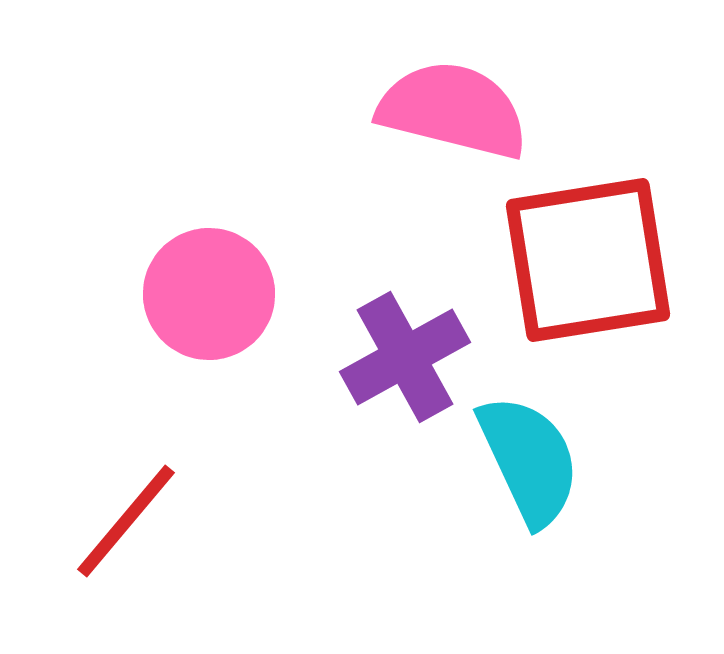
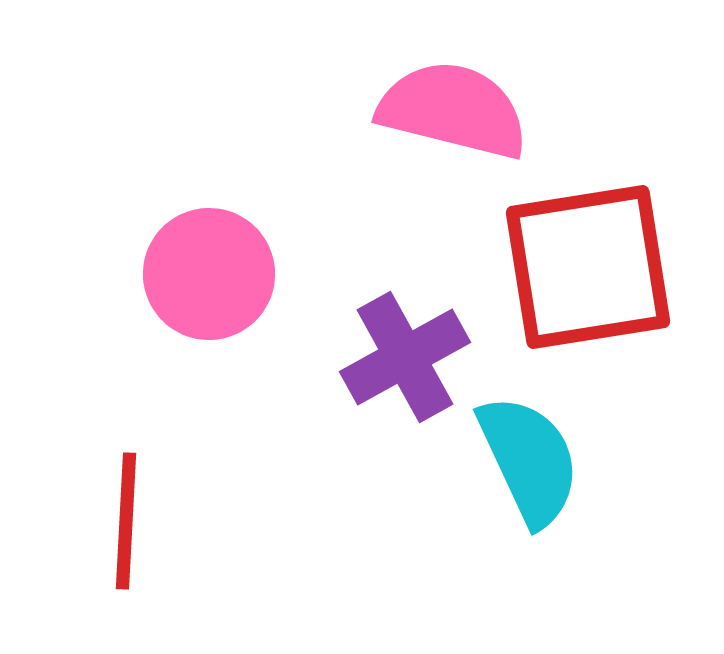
red square: moved 7 px down
pink circle: moved 20 px up
red line: rotated 37 degrees counterclockwise
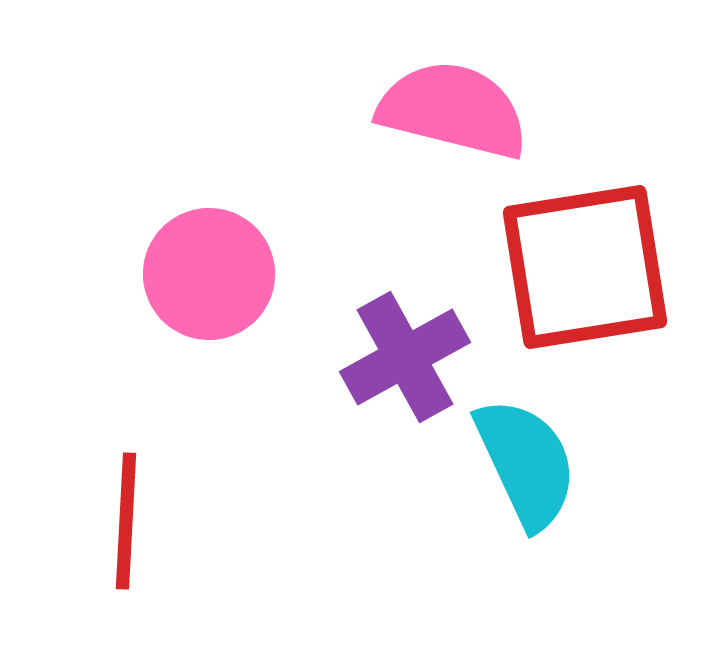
red square: moved 3 px left
cyan semicircle: moved 3 px left, 3 px down
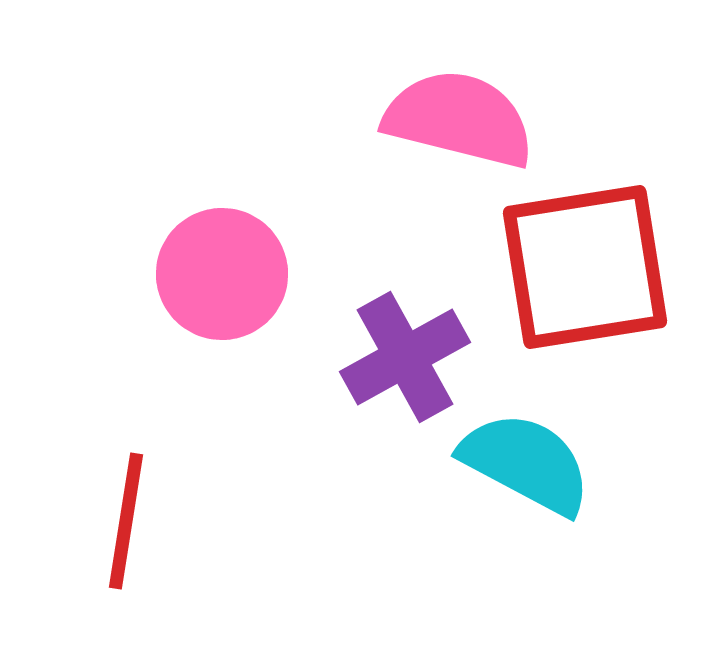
pink semicircle: moved 6 px right, 9 px down
pink circle: moved 13 px right
cyan semicircle: rotated 37 degrees counterclockwise
red line: rotated 6 degrees clockwise
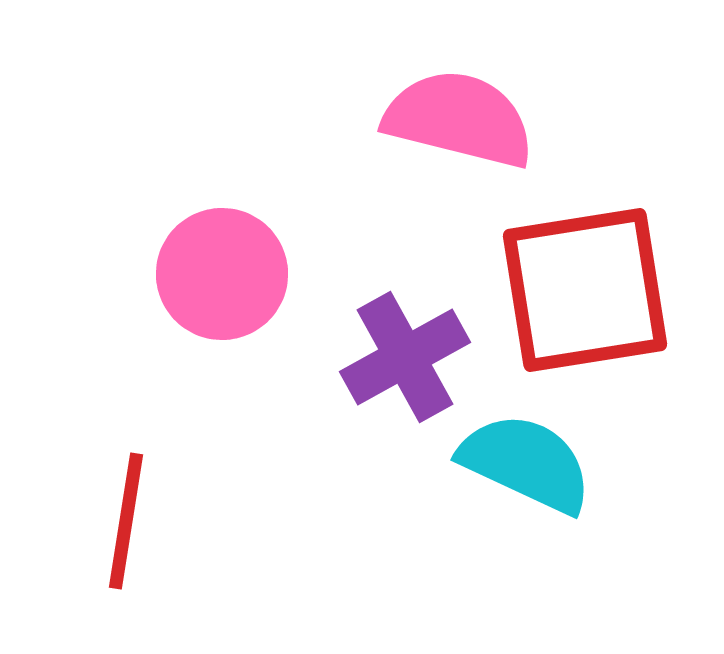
red square: moved 23 px down
cyan semicircle: rotated 3 degrees counterclockwise
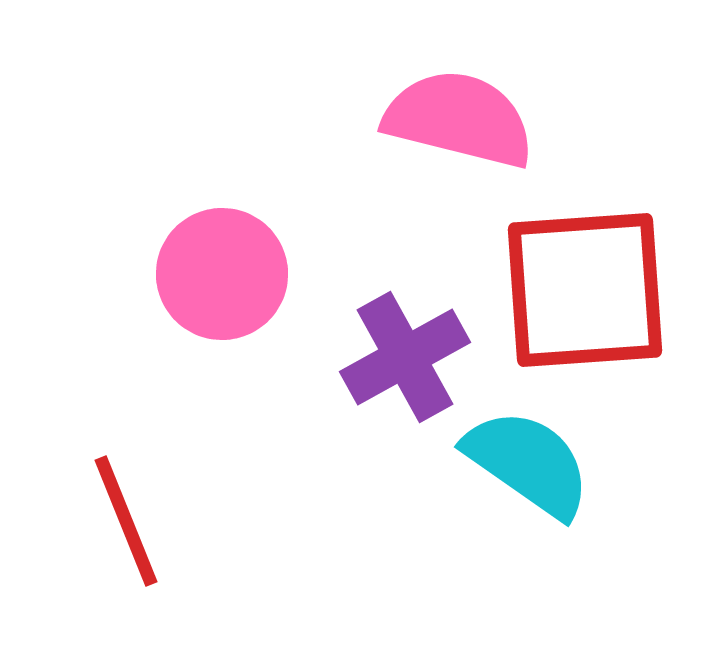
red square: rotated 5 degrees clockwise
cyan semicircle: moved 2 px right; rotated 10 degrees clockwise
red line: rotated 31 degrees counterclockwise
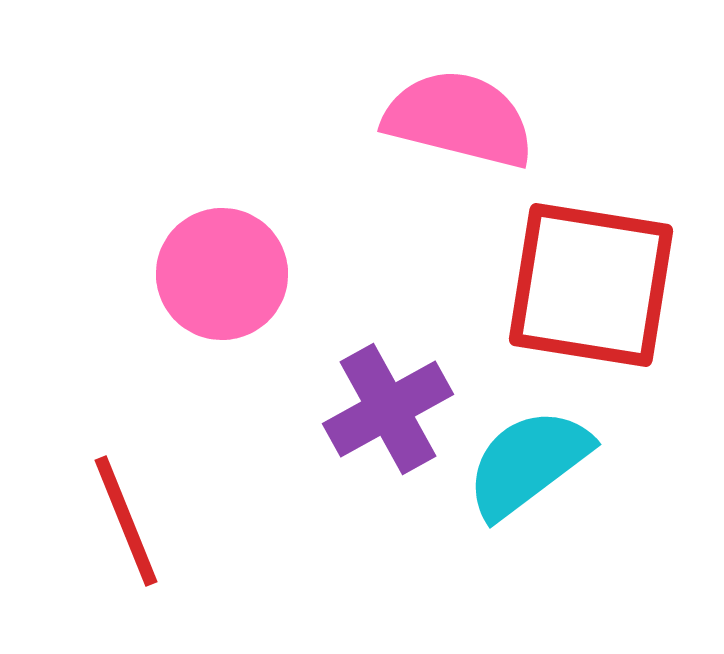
red square: moved 6 px right, 5 px up; rotated 13 degrees clockwise
purple cross: moved 17 px left, 52 px down
cyan semicircle: rotated 72 degrees counterclockwise
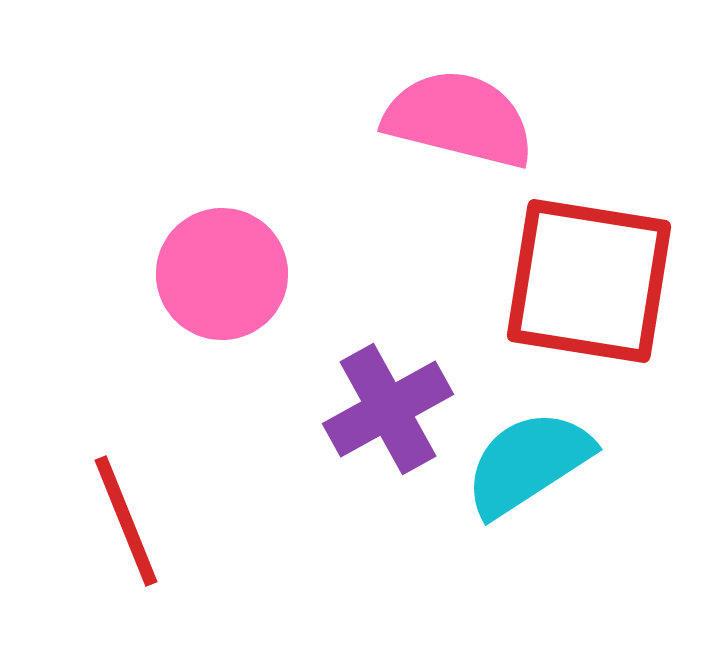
red square: moved 2 px left, 4 px up
cyan semicircle: rotated 4 degrees clockwise
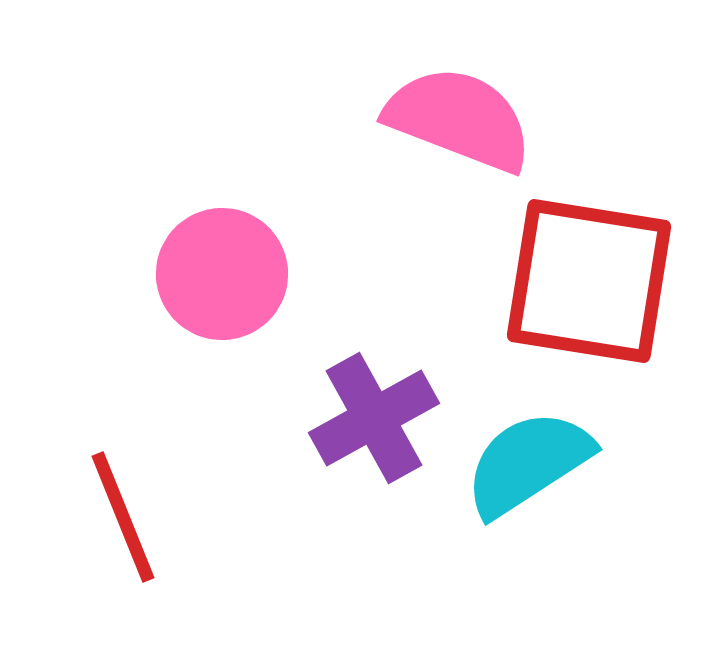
pink semicircle: rotated 7 degrees clockwise
purple cross: moved 14 px left, 9 px down
red line: moved 3 px left, 4 px up
